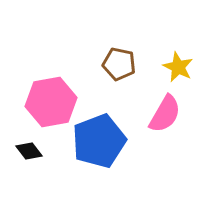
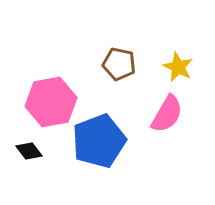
pink semicircle: moved 2 px right
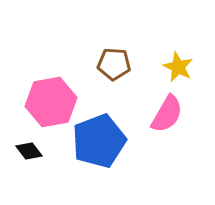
brown pentagon: moved 5 px left; rotated 8 degrees counterclockwise
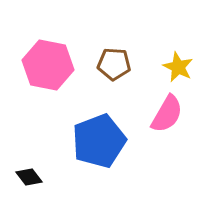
pink hexagon: moved 3 px left, 37 px up; rotated 21 degrees clockwise
black diamond: moved 26 px down
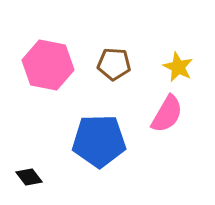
blue pentagon: rotated 20 degrees clockwise
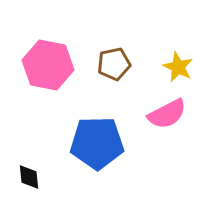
brown pentagon: rotated 16 degrees counterclockwise
pink semicircle: rotated 33 degrees clockwise
blue pentagon: moved 2 px left, 2 px down
black diamond: rotated 32 degrees clockwise
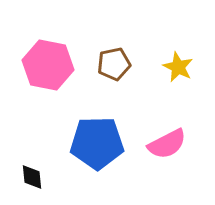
pink semicircle: moved 30 px down
black diamond: moved 3 px right
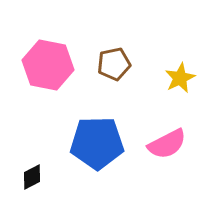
yellow star: moved 2 px right, 11 px down; rotated 20 degrees clockwise
black diamond: rotated 68 degrees clockwise
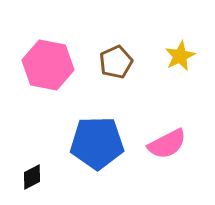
brown pentagon: moved 2 px right, 2 px up; rotated 12 degrees counterclockwise
yellow star: moved 22 px up
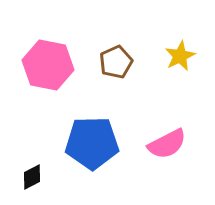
blue pentagon: moved 5 px left
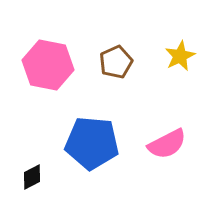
blue pentagon: rotated 6 degrees clockwise
